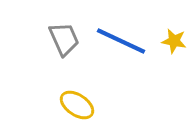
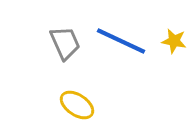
gray trapezoid: moved 1 px right, 4 px down
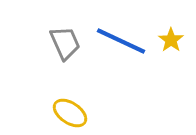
yellow star: moved 3 px left, 1 px up; rotated 25 degrees clockwise
yellow ellipse: moved 7 px left, 8 px down
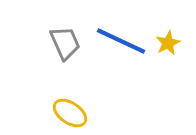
yellow star: moved 3 px left, 3 px down; rotated 10 degrees clockwise
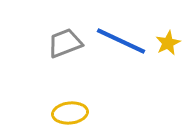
gray trapezoid: rotated 87 degrees counterclockwise
yellow ellipse: rotated 40 degrees counterclockwise
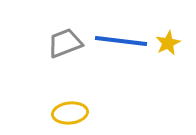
blue line: rotated 18 degrees counterclockwise
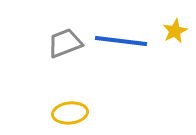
yellow star: moved 7 px right, 12 px up
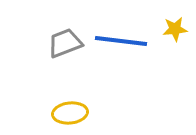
yellow star: moved 2 px up; rotated 20 degrees clockwise
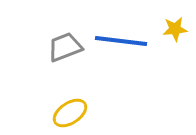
gray trapezoid: moved 4 px down
yellow ellipse: rotated 28 degrees counterclockwise
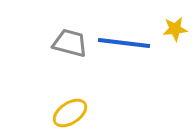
blue line: moved 3 px right, 2 px down
gray trapezoid: moved 5 px right, 4 px up; rotated 36 degrees clockwise
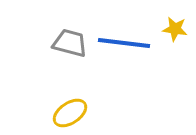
yellow star: rotated 15 degrees clockwise
